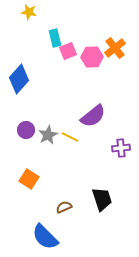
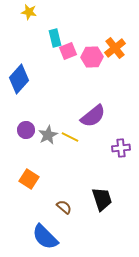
brown semicircle: rotated 63 degrees clockwise
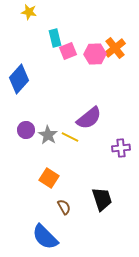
pink hexagon: moved 3 px right, 3 px up
purple semicircle: moved 4 px left, 2 px down
gray star: rotated 12 degrees counterclockwise
orange square: moved 20 px right, 1 px up
brown semicircle: rotated 21 degrees clockwise
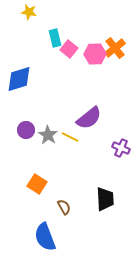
pink square: moved 1 px right, 2 px up; rotated 30 degrees counterclockwise
blue diamond: rotated 32 degrees clockwise
purple cross: rotated 30 degrees clockwise
orange square: moved 12 px left, 6 px down
black trapezoid: moved 3 px right; rotated 15 degrees clockwise
blue semicircle: rotated 24 degrees clockwise
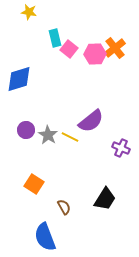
purple semicircle: moved 2 px right, 3 px down
orange square: moved 3 px left
black trapezoid: rotated 35 degrees clockwise
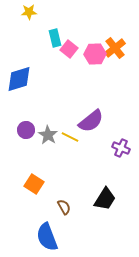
yellow star: rotated 14 degrees counterclockwise
blue semicircle: moved 2 px right
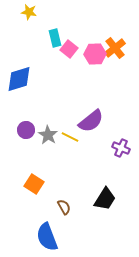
yellow star: rotated 14 degrees clockwise
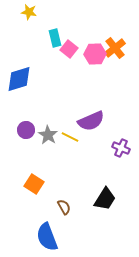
purple semicircle: rotated 16 degrees clockwise
